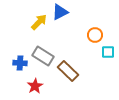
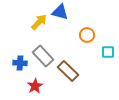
blue triangle: rotated 42 degrees clockwise
orange circle: moved 8 px left
gray rectangle: rotated 15 degrees clockwise
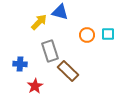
cyan square: moved 18 px up
gray rectangle: moved 7 px right, 5 px up; rotated 25 degrees clockwise
blue cross: moved 1 px down
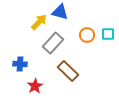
gray rectangle: moved 3 px right, 8 px up; rotated 60 degrees clockwise
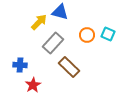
cyan square: rotated 24 degrees clockwise
blue cross: moved 1 px down
brown rectangle: moved 1 px right, 4 px up
red star: moved 2 px left, 1 px up
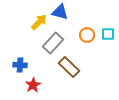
cyan square: rotated 24 degrees counterclockwise
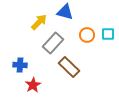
blue triangle: moved 5 px right
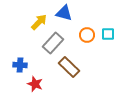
blue triangle: moved 1 px left, 1 px down
red star: moved 2 px right, 1 px up; rotated 21 degrees counterclockwise
